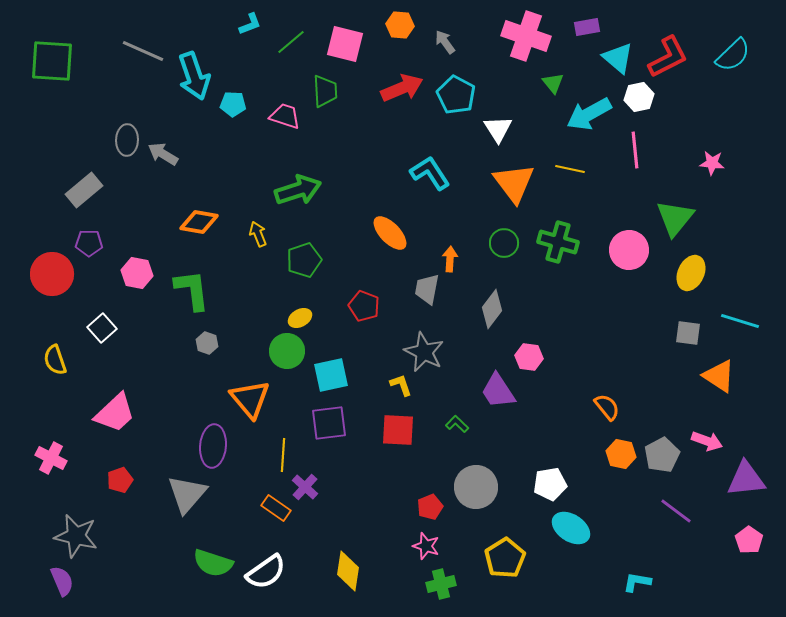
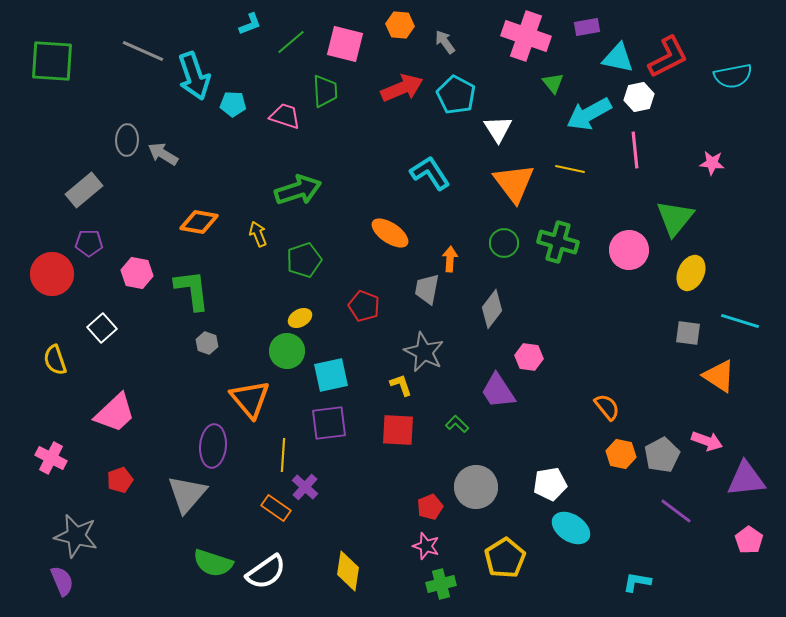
cyan semicircle at (733, 55): moved 21 px down; rotated 33 degrees clockwise
cyan triangle at (618, 58): rotated 28 degrees counterclockwise
orange ellipse at (390, 233): rotated 12 degrees counterclockwise
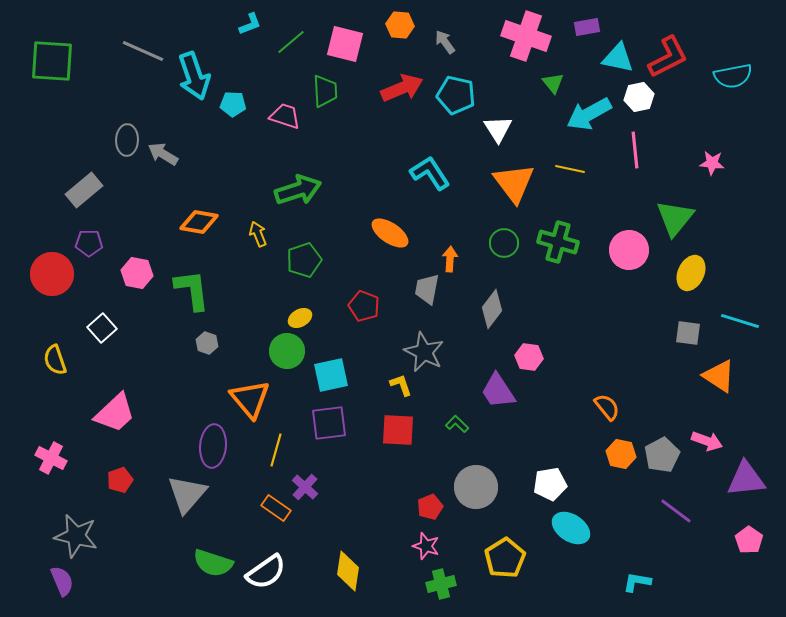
cyan pentagon at (456, 95): rotated 15 degrees counterclockwise
yellow line at (283, 455): moved 7 px left, 5 px up; rotated 12 degrees clockwise
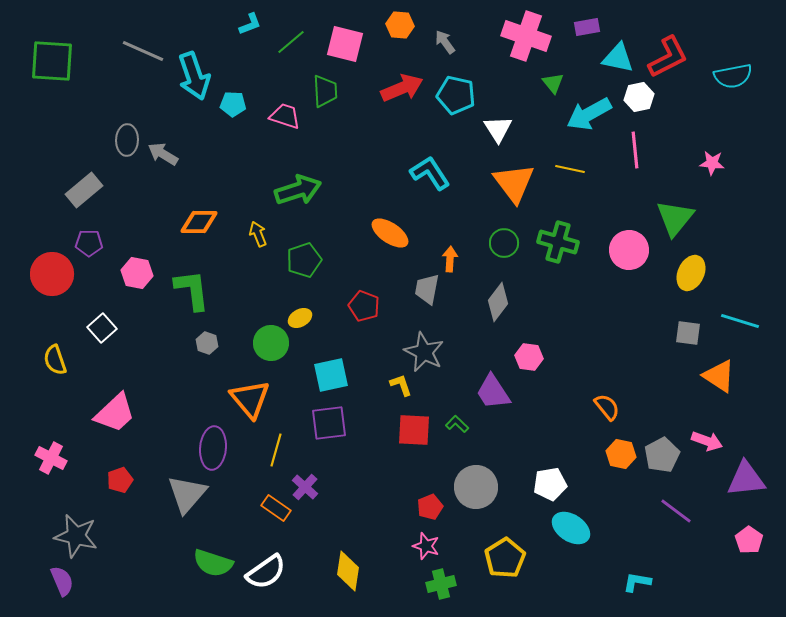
orange diamond at (199, 222): rotated 9 degrees counterclockwise
gray diamond at (492, 309): moved 6 px right, 7 px up
green circle at (287, 351): moved 16 px left, 8 px up
purple trapezoid at (498, 391): moved 5 px left, 1 px down
red square at (398, 430): moved 16 px right
purple ellipse at (213, 446): moved 2 px down
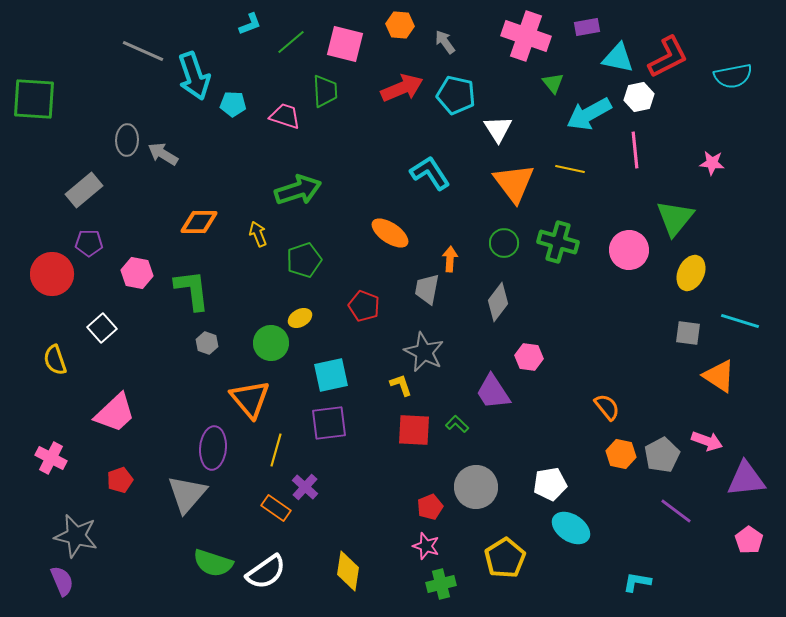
green square at (52, 61): moved 18 px left, 38 px down
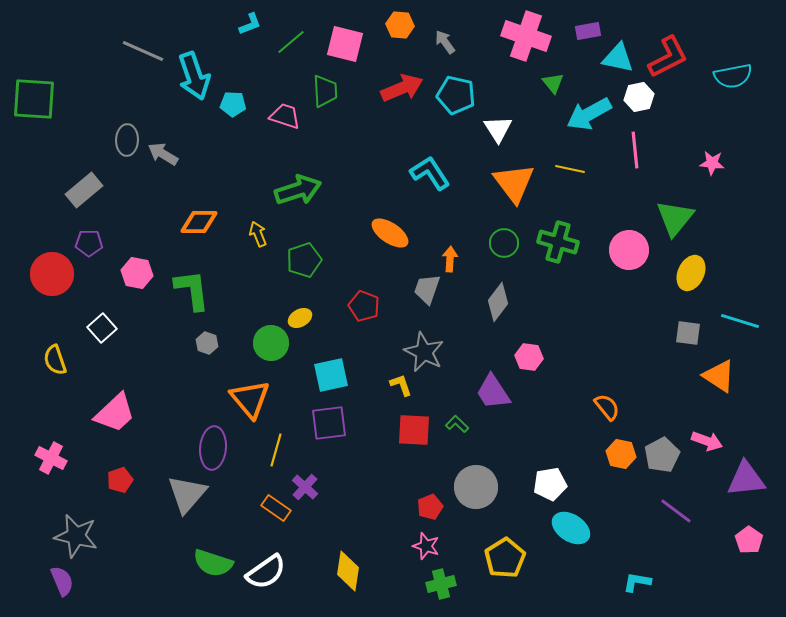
purple rectangle at (587, 27): moved 1 px right, 4 px down
gray trapezoid at (427, 289): rotated 8 degrees clockwise
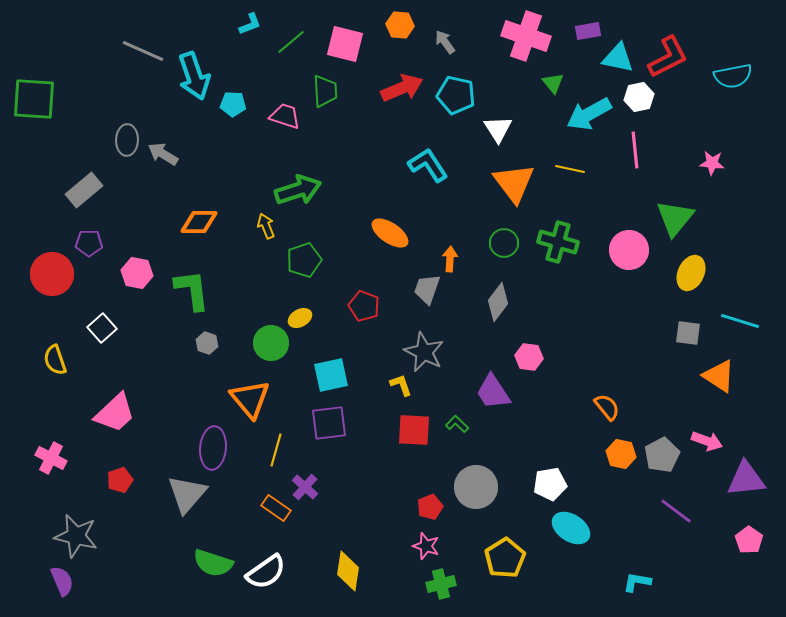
cyan L-shape at (430, 173): moved 2 px left, 8 px up
yellow arrow at (258, 234): moved 8 px right, 8 px up
